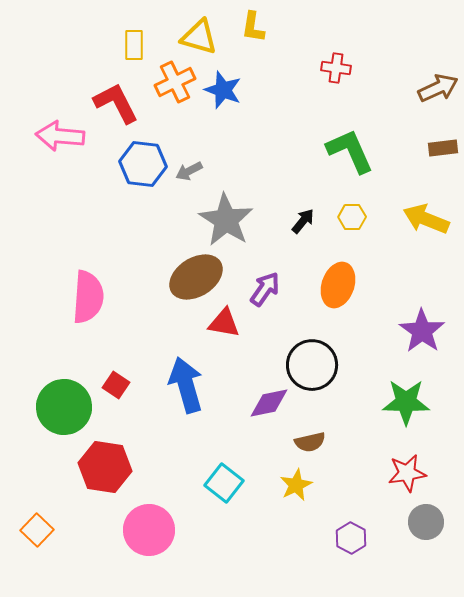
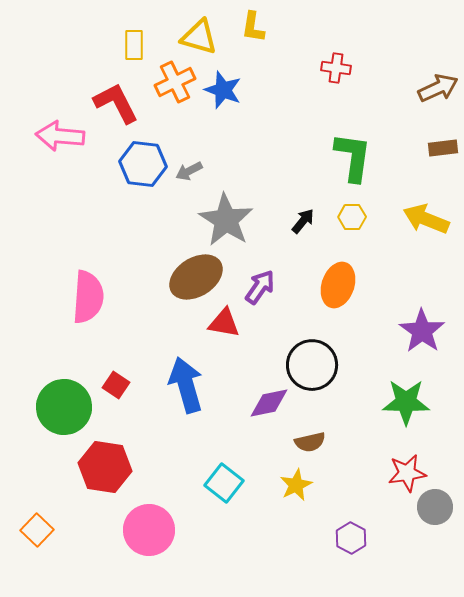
green L-shape: moved 3 px right, 6 px down; rotated 32 degrees clockwise
purple arrow: moved 5 px left, 2 px up
gray circle: moved 9 px right, 15 px up
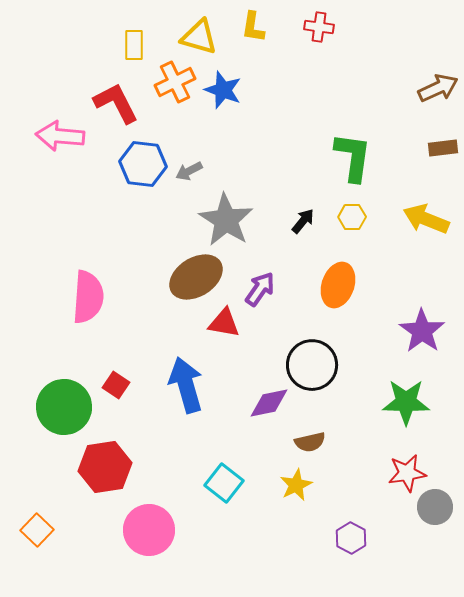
red cross: moved 17 px left, 41 px up
purple arrow: moved 2 px down
red hexagon: rotated 18 degrees counterclockwise
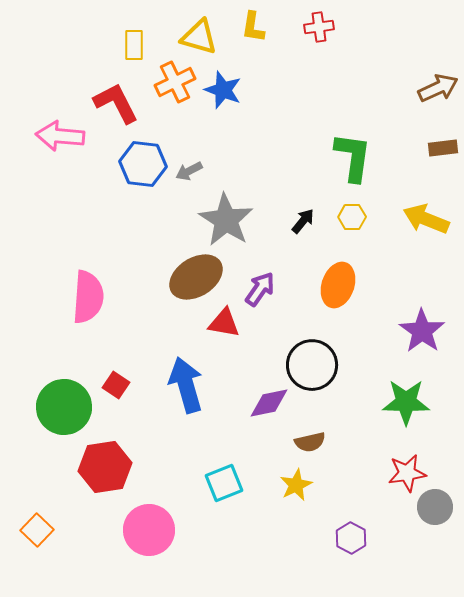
red cross: rotated 16 degrees counterclockwise
cyan square: rotated 30 degrees clockwise
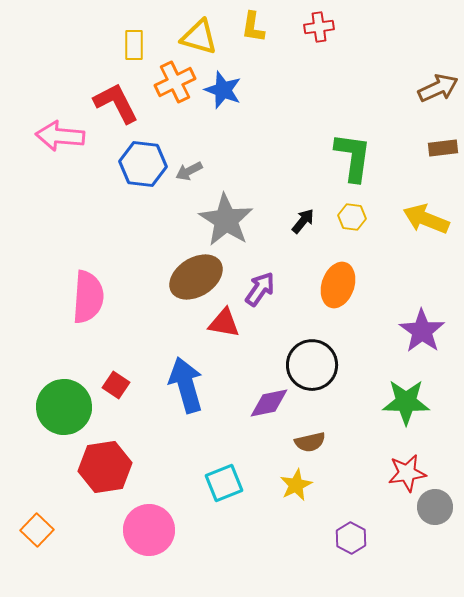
yellow hexagon: rotated 8 degrees clockwise
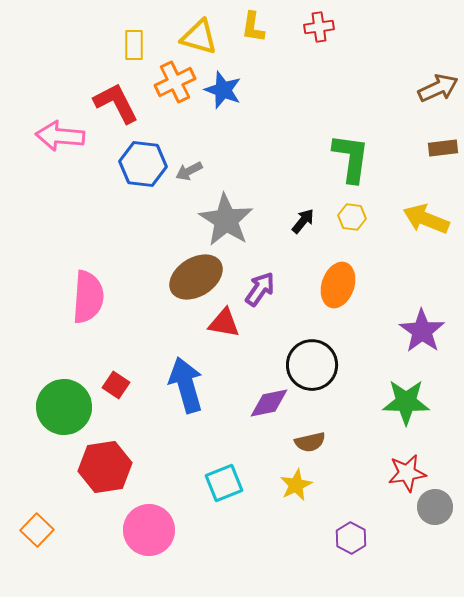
green L-shape: moved 2 px left, 1 px down
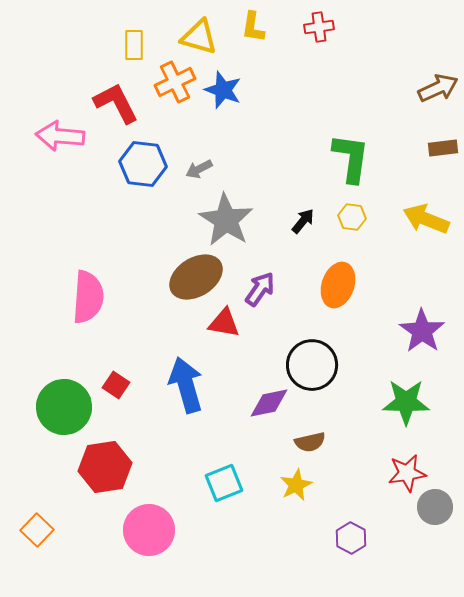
gray arrow: moved 10 px right, 2 px up
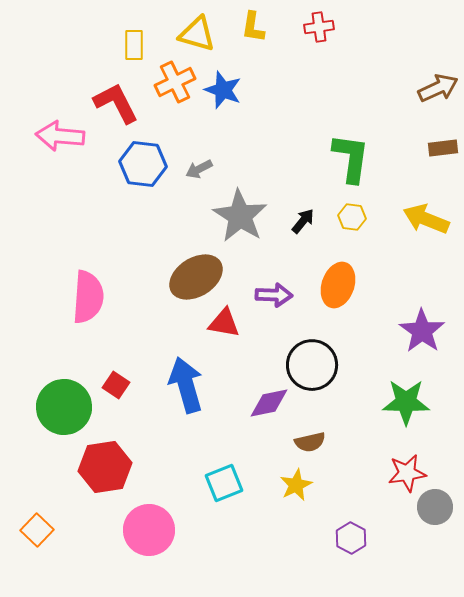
yellow triangle: moved 2 px left, 3 px up
gray star: moved 14 px right, 4 px up
purple arrow: moved 14 px right, 6 px down; rotated 57 degrees clockwise
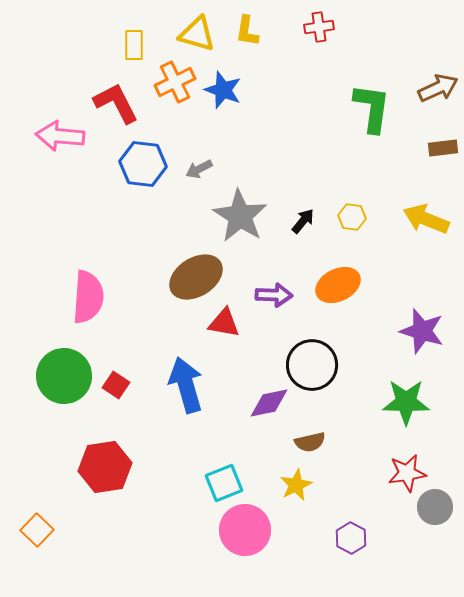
yellow L-shape: moved 6 px left, 4 px down
green L-shape: moved 21 px right, 50 px up
orange ellipse: rotated 45 degrees clockwise
purple star: rotated 18 degrees counterclockwise
green circle: moved 31 px up
pink circle: moved 96 px right
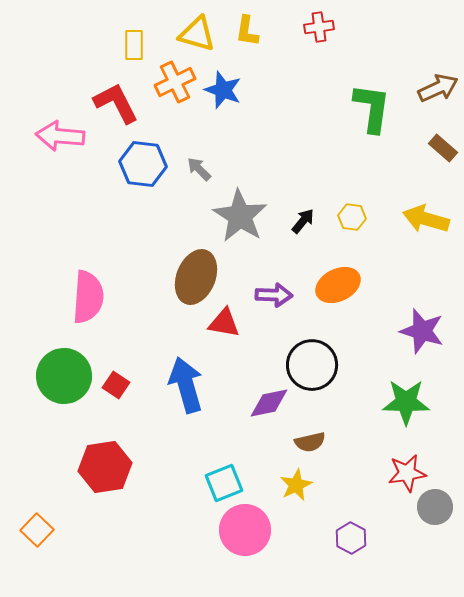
brown rectangle: rotated 48 degrees clockwise
gray arrow: rotated 72 degrees clockwise
yellow arrow: rotated 6 degrees counterclockwise
brown ellipse: rotated 36 degrees counterclockwise
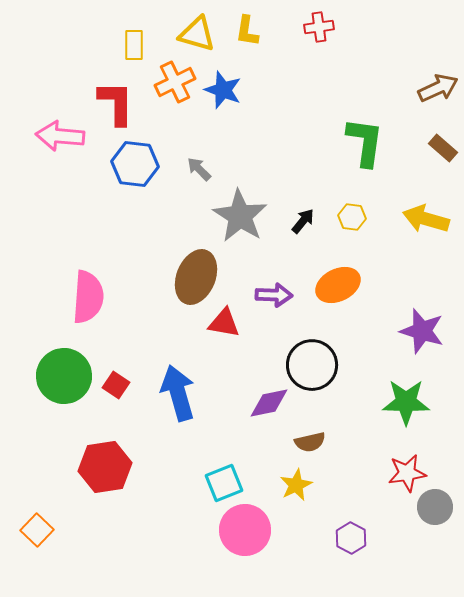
red L-shape: rotated 27 degrees clockwise
green L-shape: moved 7 px left, 34 px down
blue hexagon: moved 8 px left
blue arrow: moved 8 px left, 8 px down
